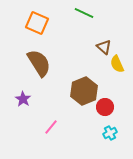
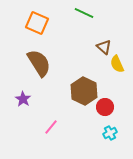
brown hexagon: rotated 12 degrees counterclockwise
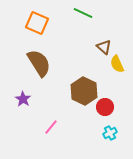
green line: moved 1 px left
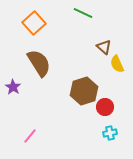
orange square: moved 3 px left; rotated 25 degrees clockwise
brown hexagon: rotated 16 degrees clockwise
purple star: moved 10 px left, 12 px up
pink line: moved 21 px left, 9 px down
cyan cross: rotated 16 degrees clockwise
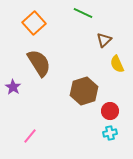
brown triangle: moved 7 px up; rotated 35 degrees clockwise
red circle: moved 5 px right, 4 px down
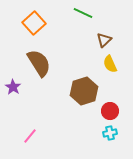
yellow semicircle: moved 7 px left
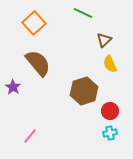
brown semicircle: moved 1 px left; rotated 8 degrees counterclockwise
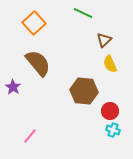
brown hexagon: rotated 24 degrees clockwise
cyan cross: moved 3 px right, 3 px up; rotated 32 degrees clockwise
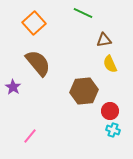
brown triangle: rotated 35 degrees clockwise
brown hexagon: rotated 12 degrees counterclockwise
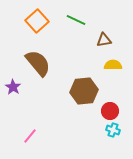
green line: moved 7 px left, 7 px down
orange square: moved 3 px right, 2 px up
yellow semicircle: moved 3 px right, 1 px down; rotated 114 degrees clockwise
